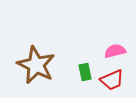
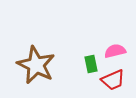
green rectangle: moved 6 px right, 8 px up
red trapezoid: moved 1 px right
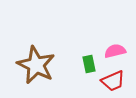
green rectangle: moved 2 px left
red trapezoid: moved 1 px down
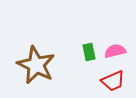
green rectangle: moved 12 px up
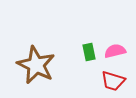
red trapezoid: rotated 40 degrees clockwise
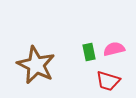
pink semicircle: moved 1 px left, 2 px up
red trapezoid: moved 5 px left
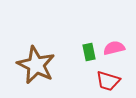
pink semicircle: moved 1 px up
